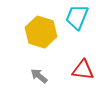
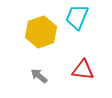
yellow hexagon: rotated 24 degrees clockwise
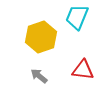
yellow hexagon: moved 5 px down
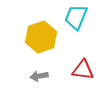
cyan trapezoid: moved 1 px left
gray arrow: rotated 48 degrees counterclockwise
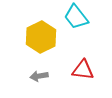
cyan trapezoid: rotated 60 degrees counterclockwise
yellow hexagon: rotated 8 degrees counterclockwise
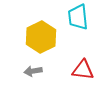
cyan trapezoid: moved 2 px right; rotated 32 degrees clockwise
gray arrow: moved 6 px left, 5 px up
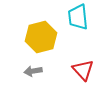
yellow hexagon: rotated 12 degrees clockwise
red triangle: rotated 40 degrees clockwise
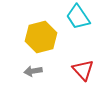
cyan trapezoid: rotated 28 degrees counterclockwise
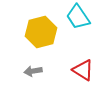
yellow hexagon: moved 5 px up
red triangle: rotated 15 degrees counterclockwise
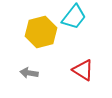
cyan trapezoid: moved 4 px left; rotated 108 degrees counterclockwise
gray arrow: moved 4 px left, 2 px down; rotated 18 degrees clockwise
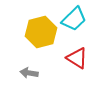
cyan trapezoid: moved 2 px down; rotated 8 degrees clockwise
red triangle: moved 6 px left, 12 px up
